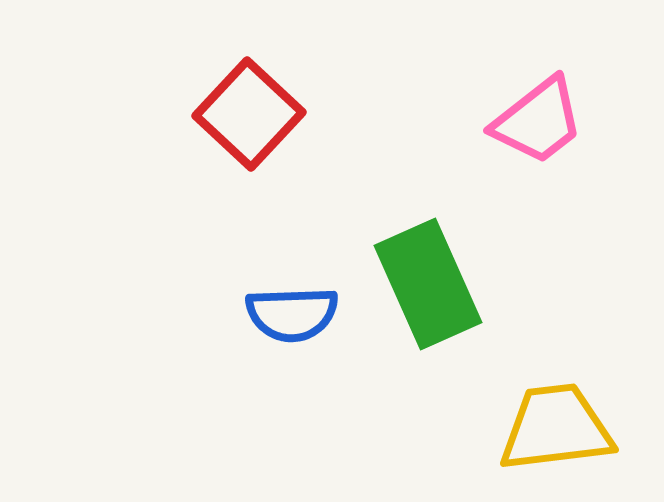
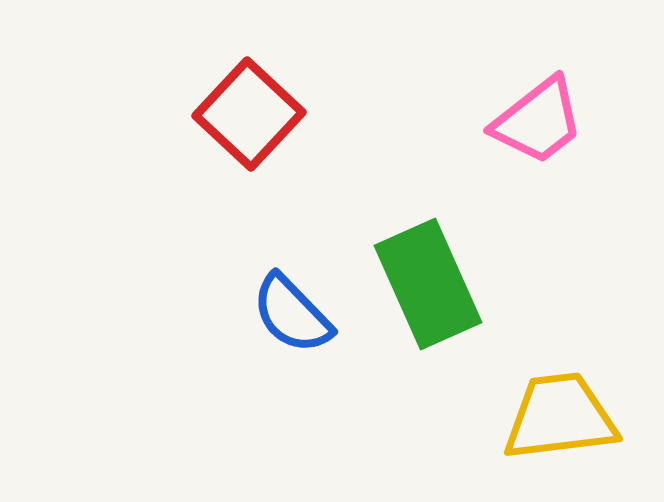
blue semicircle: rotated 48 degrees clockwise
yellow trapezoid: moved 4 px right, 11 px up
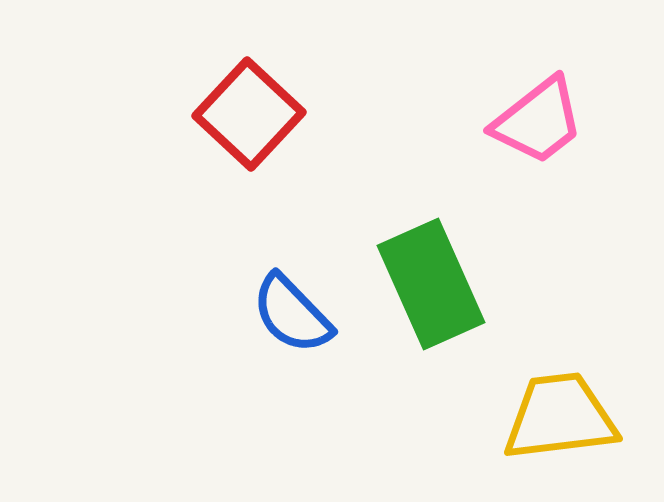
green rectangle: moved 3 px right
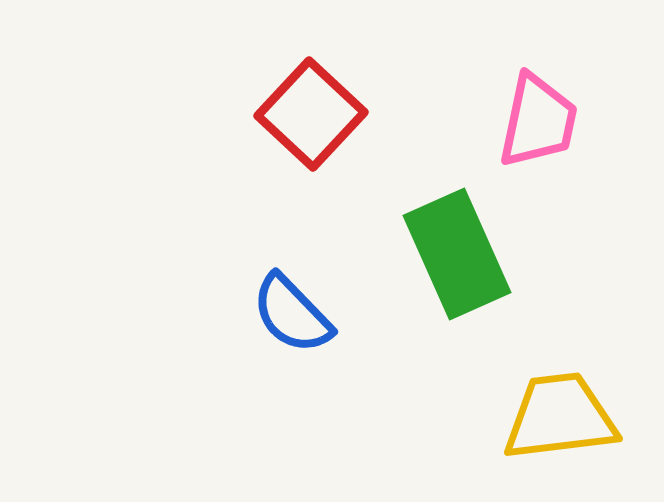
red square: moved 62 px right
pink trapezoid: rotated 40 degrees counterclockwise
green rectangle: moved 26 px right, 30 px up
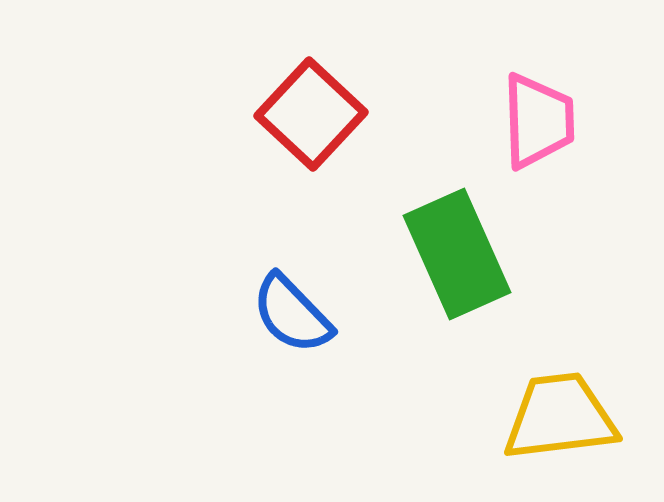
pink trapezoid: rotated 14 degrees counterclockwise
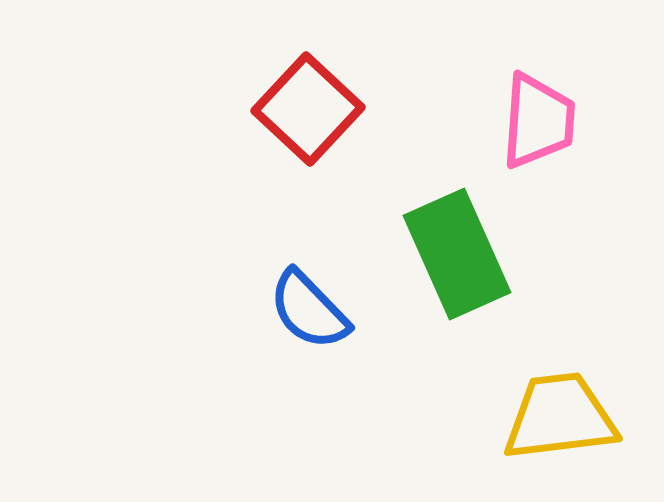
red square: moved 3 px left, 5 px up
pink trapezoid: rotated 6 degrees clockwise
blue semicircle: moved 17 px right, 4 px up
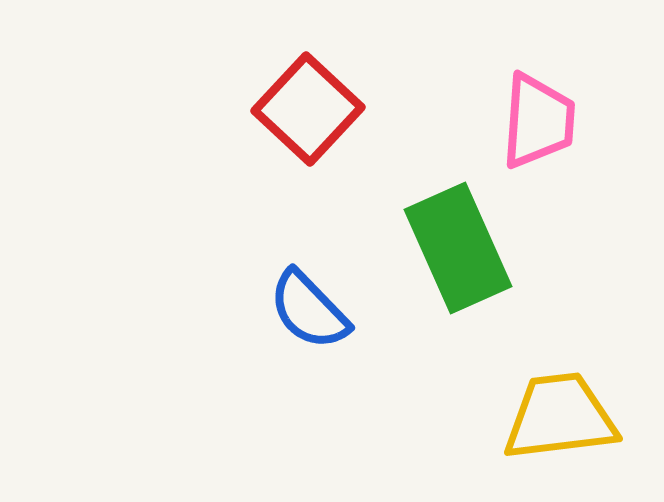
green rectangle: moved 1 px right, 6 px up
